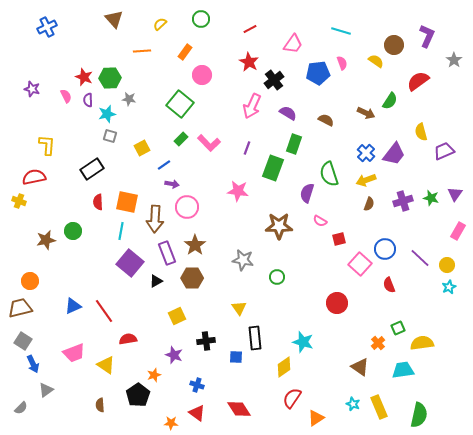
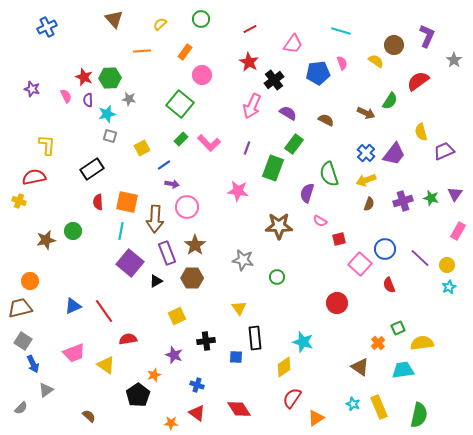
green rectangle at (294, 144): rotated 18 degrees clockwise
brown semicircle at (100, 405): moved 11 px left, 11 px down; rotated 136 degrees clockwise
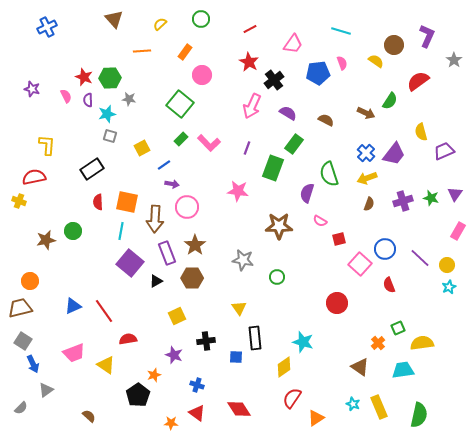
yellow arrow at (366, 180): moved 1 px right, 2 px up
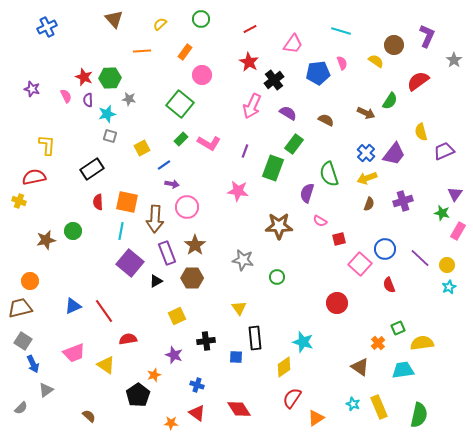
pink L-shape at (209, 143): rotated 15 degrees counterclockwise
purple line at (247, 148): moved 2 px left, 3 px down
green star at (431, 198): moved 11 px right, 15 px down
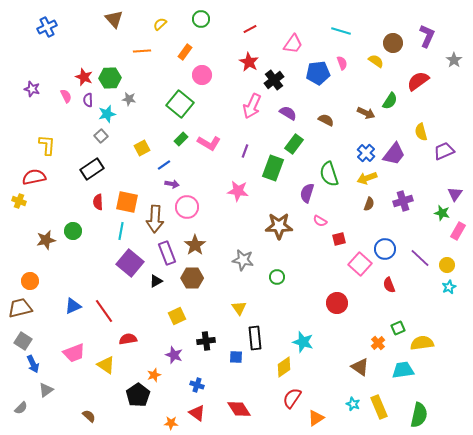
brown circle at (394, 45): moved 1 px left, 2 px up
gray square at (110, 136): moved 9 px left; rotated 32 degrees clockwise
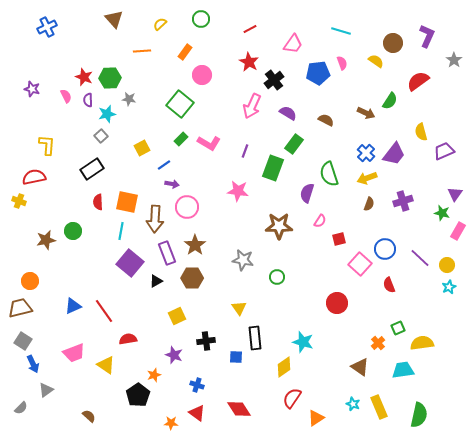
pink semicircle at (320, 221): rotated 88 degrees counterclockwise
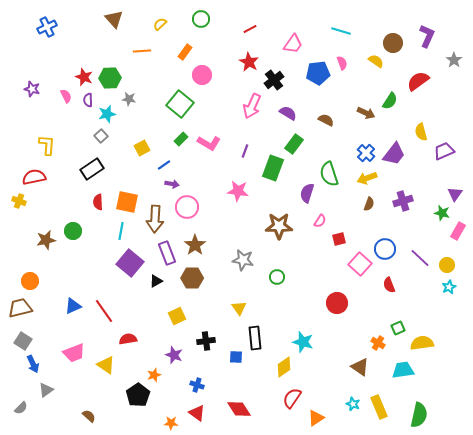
orange cross at (378, 343): rotated 16 degrees counterclockwise
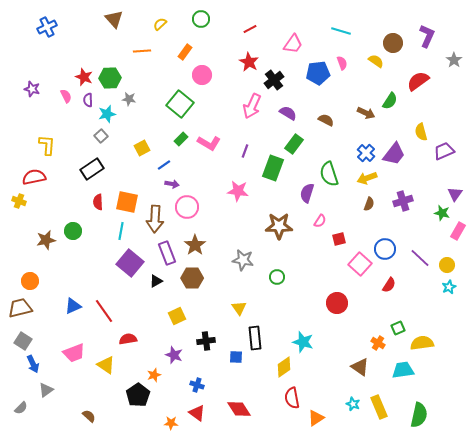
red semicircle at (389, 285): rotated 126 degrees counterclockwise
red semicircle at (292, 398): rotated 45 degrees counterclockwise
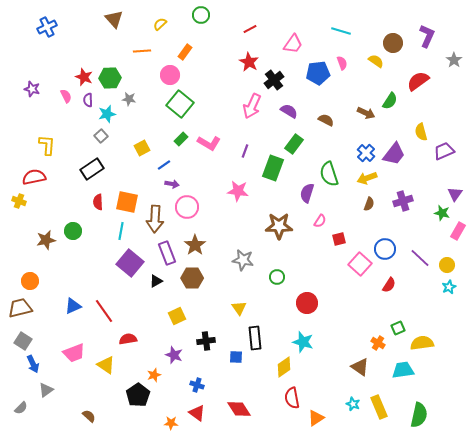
green circle at (201, 19): moved 4 px up
pink circle at (202, 75): moved 32 px left
purple semicircle at (288, 113): moved 1 px right, 2 px up
red circle at (337, 303): moved 30 px left
